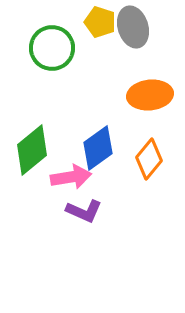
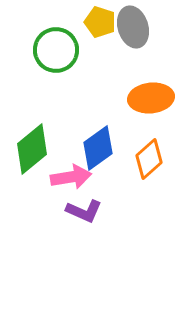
green circle: moved 4 px right, 2 px down
orange ellipse: moved 1 px right, 3 px down
green diamond: moved 1 px up
orange diamond: rotated 9 degrees clockwise
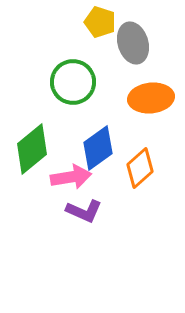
gray ellipse: moved 16 px down
green circle: moved 17 px right, 32 px down
orange diamond: moved 9 px left, 9 px down
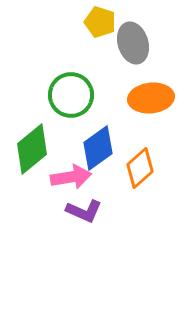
green circle: moved 2 px left, 13 px down
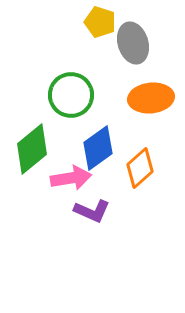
pink arrow: moved 1 px down
purple L-shape: moved 8 px right
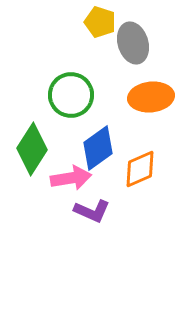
orange ellipse: moved 1 px up
green diamond: rotated 18 degrees counterclockwise
orange diamond: moved 1 px down; rotated 18 degrees clockwise
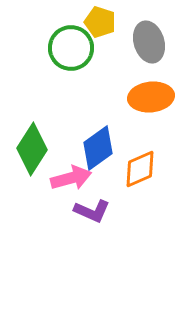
gray ellipse: moved 16 px right, 1 px up
green circle: moved 47 px up
pink arrow: rotated 6 degrees counterclockwise
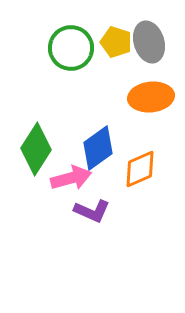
yellow pentagon: moved 16 px right, 20 px down
green diamond: moved 4 px right
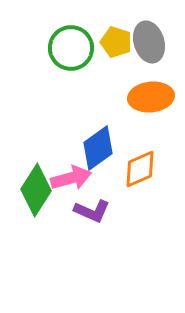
green diamond: moved 41 px down
